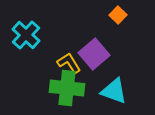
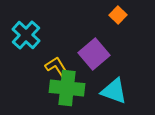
yellow L-shape: moved 12 px left, 4 px down
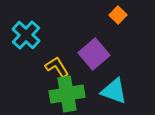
green cross: moved 6 px down; rotated 16 degrees counterclockwise
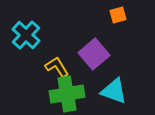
orange square: rotated 30 degrees clockwise
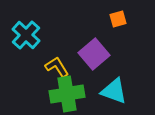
orange square: moved 4 px down
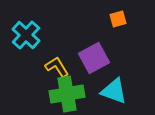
purple square: moved 4 px down; rotated 12 degrees clockwise
